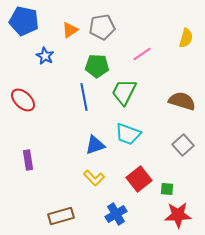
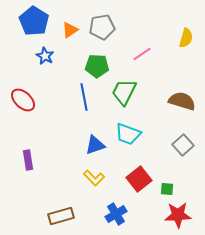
blue pentagon: moved 10 px right; rotated 20 degrees clockwise
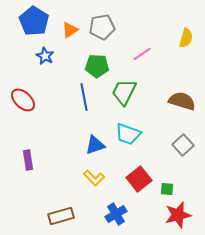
red star: rotated 12 degrees counterclockwise
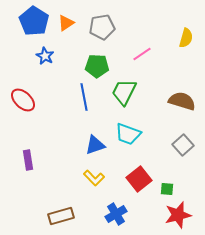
orange triangle: moved 4 px left, 7 px up
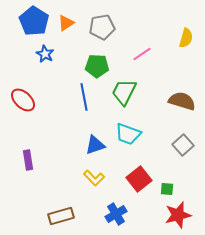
blue star: moved 2 px up
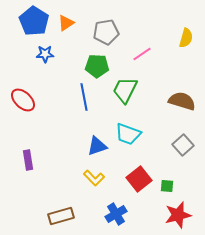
gray pentagon: moved 4 px right, 5 px down
blue star: rotated 30 degrees counterclockwise
green trapezoid: moved 1 px right, 2 px up
blue triangle: moved 2 px right, 1 px down
green square: moved 3 px up
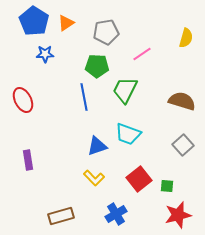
red ellipse: rotated 20 degrees clockwise
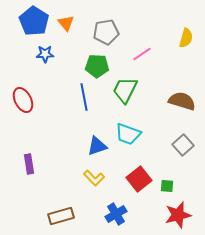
orange triangle: rotated 36 degrees counterclockwise
purple rectangle: moved 1 px right, 4 px down
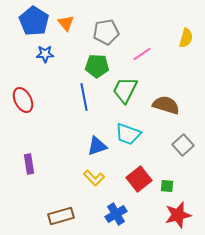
brown semicircle: moved 16 px left, 4 px down
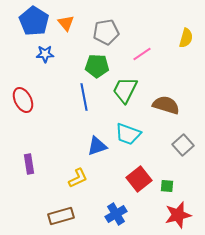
yellow L-shape: moved 16 px left; rotated 70 degrees counterclockwise
